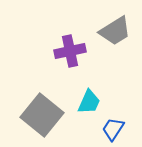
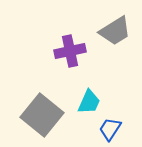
blue trapezoid: moved 3 px left
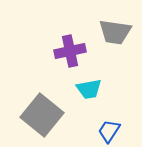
gray trapezoid: moved 1 px down; rotated 40 degrees clockwise
cyan trapezoid: moved 13 px up; rotated 56 degrees clockwise
blue trapezoid: moved 1 px left, 2 px down
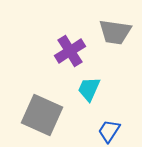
purple cross: rotated 20 degrees counterclockwise
cyan trapezoid: rotated 124 degrees clockwise
gray square: rotated 15 degrees counterclockwise
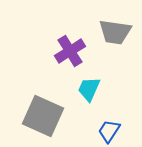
gray square: moved 1 px right, 1 px down
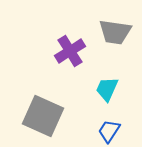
cyan trapezoid: moved 18 px right
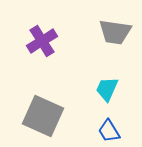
purple cross: moved 28 px left, 10 px up
blue trapezoid: rotated 65 degrees counterclockwise
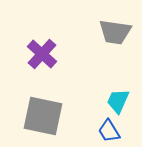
purple cross: moved 13 px down; rotated 16 degrees counterclockwise
cyan trapezoid: moved 11 px right, 12 px down
gray square: rotated 12 degrees counterclockwise
